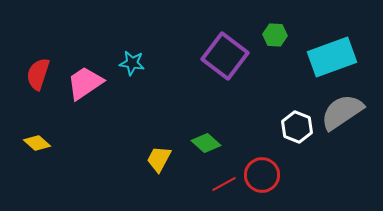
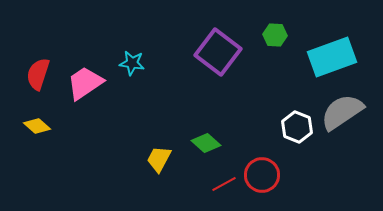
purple square: moved 7 px left, 4 px up
yellow diamond: moved 17 px up
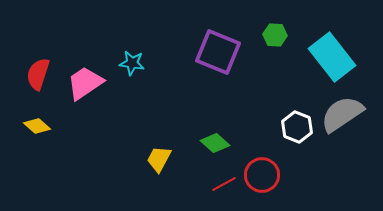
purple square: rotated 15 degrees counterclockwise
cyan rectangle: rotated 72 degrees clockwise
gray semicircle: moved 2 px down
green diamond: moved 9 px right
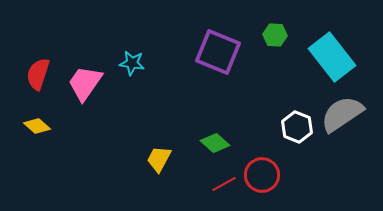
pink trapezoid: rotated 21 degrees counterclockwise
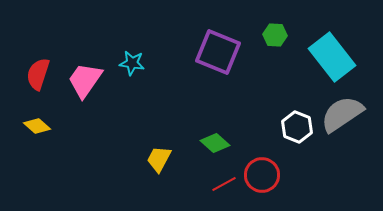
pink trapezoid: moved 3 px up
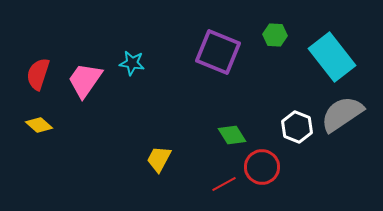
yellow diamond: moved 2 px right, 1 px up
green diamond: moved 17 px right, 8 px up; rotated 16 degrees clockwise
red circle: moved 8 px up
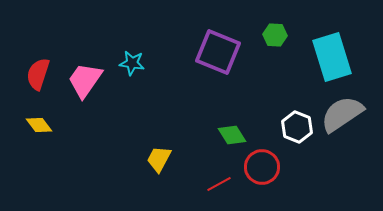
cyan rectangle: rotated 21 degrees clockwise
yellow diamond: rotated 12 degrees clockwise
red line: moved 5 px left
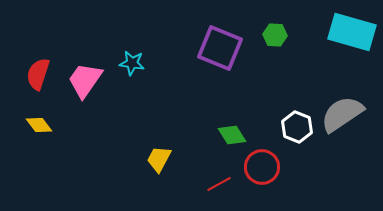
purple square: moved 2 px right, 4 px up
cyan rectangle: moved 20 px right, 25 px up; rotated 57 degrees counterclockwise
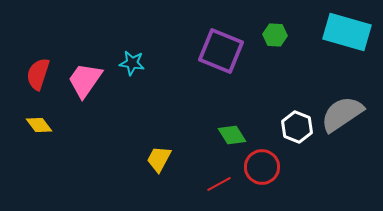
cyan rectangle: moved 5 px left
purple square: moved 1 px right, 3 px down
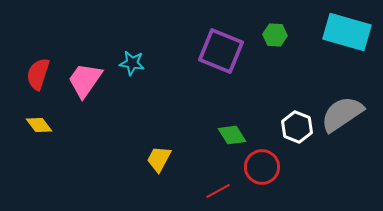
red line: moved 1 px left, 7 px down
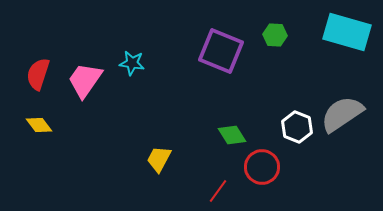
red line: rotated 25 degrees counterclockwise
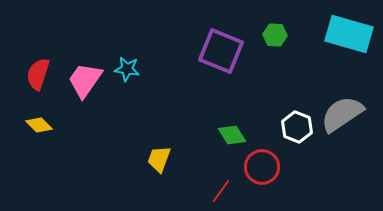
cyan rectangle: moved 2 px right, 2 px down
cyan star: moved 5 px left, 6 px down
yellow diamond: rotated 8 degrees counterclockwise
yellow trapezoid: rotated 8 degrees counterclockwise
red line: moved 3 px right
